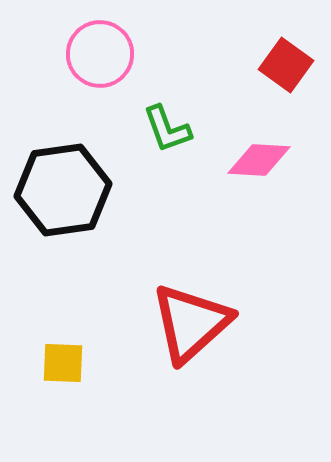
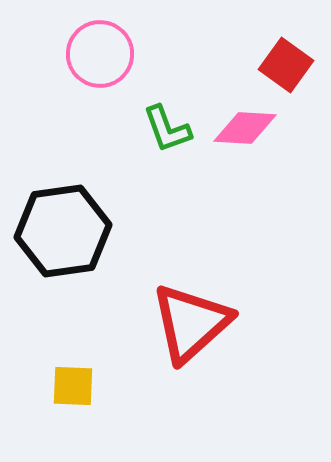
pink diamond: moved 14 px left, 32 px up
black hexagon: moved 41 px down
yellow square: moved 10 px right, 23 px down
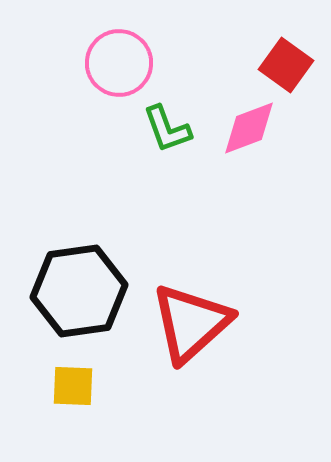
pink circle: moved 19 px right, 9 px down
pink diamond: moved 4 px right; rotated 24 degrees counterclockwise
black hexagon: moved 16 px right, 60 px down
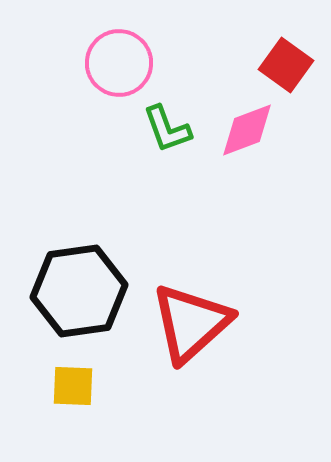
pink diamond: moved 2 px left, 2 px down
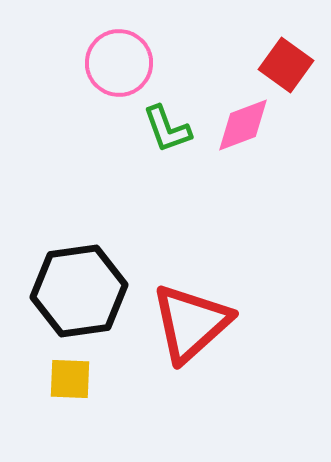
pink diamond: moved 4 px left, 5 px up
yellow square: moved 3 px left, 7 px up
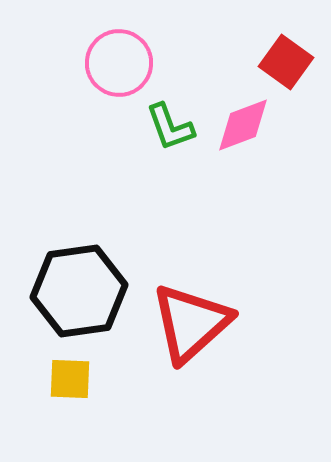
red square: moved 3 px up
green L-shape: moved 3 px right, 2 px up
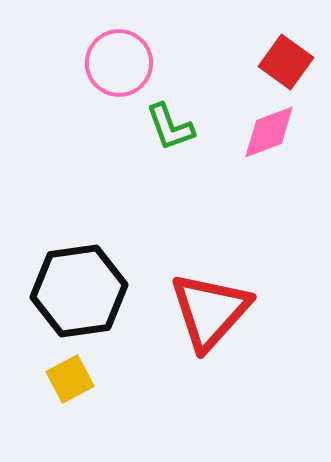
pink diamond: moved 26 px right, 7 px down
red triangle: moved 19 px right, 12 px up; rotated 6 degrees counterclockwise
yellow square: rotated 30 degrees counterclockwise
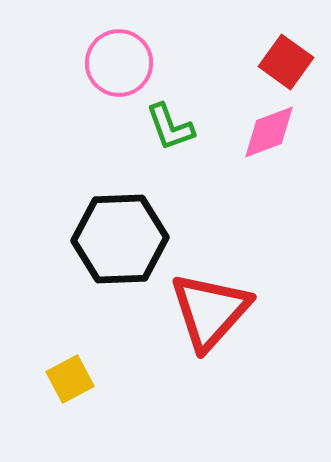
black hexagon: moved 41 px right, 52 px up; rotated 6 degrees clockwise
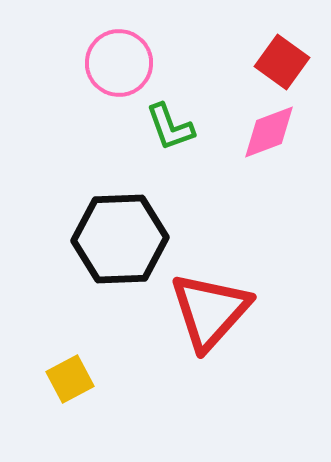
red square: moved 4 px left
